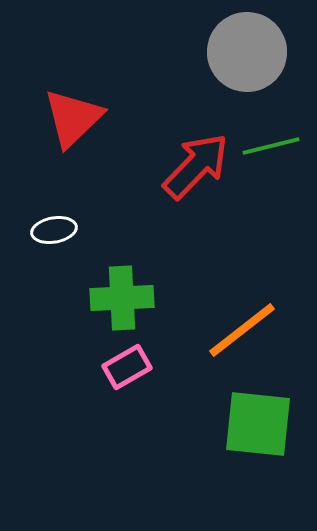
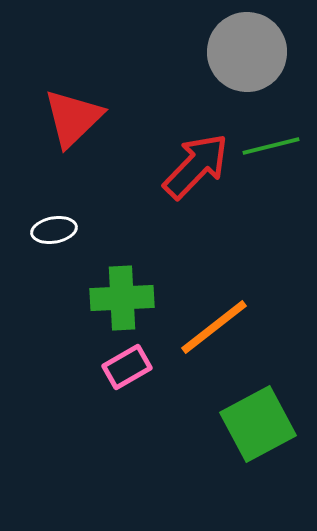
orange line: moved 28 px left, 3 px up
green square: rotated 34 degrees counterclockwise
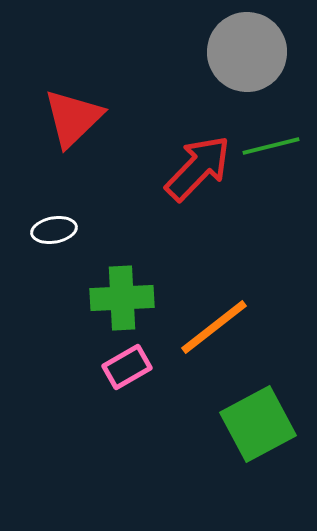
red arrow: moved 2 px right, 2 px down
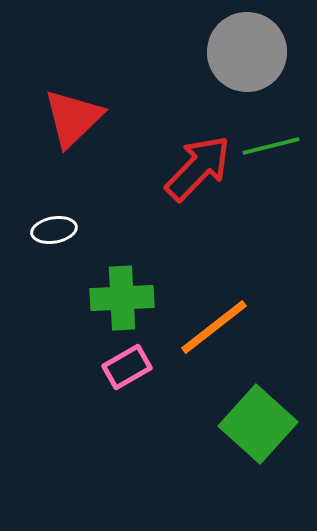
green square: rotated 20 degrees counterclockwise
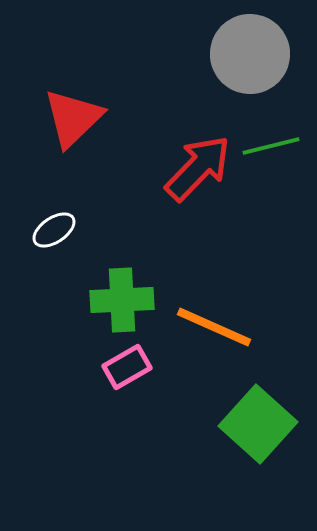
gray circle: moved 3 px right, 2 px down
white ellipse: rotated 24 degrees counterclockwise
green cross: moved 2 px down
orange line: rotated 62 degrees clockwise
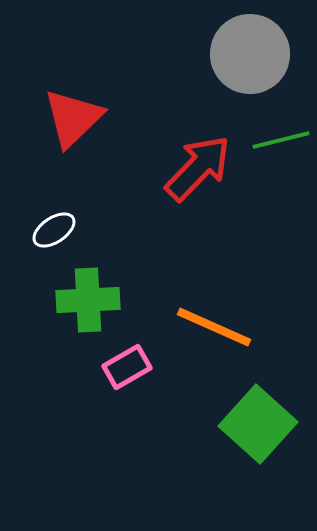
green line: moved 10 px right, 6 px up
green cross: moved 34 px left
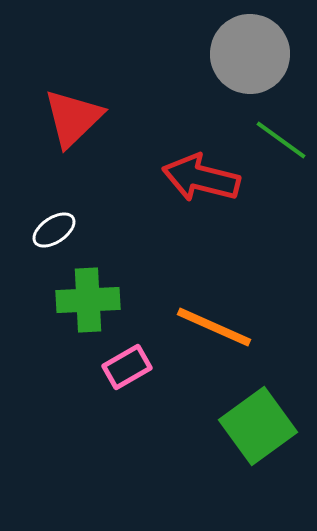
green line: rotated 50 degrees clockwise
red arrow: moved 3 px right, 10 px down; rotated 120 degrees counterclockwise
green square: moved 2 px down; rotated 12 degrees clockwise
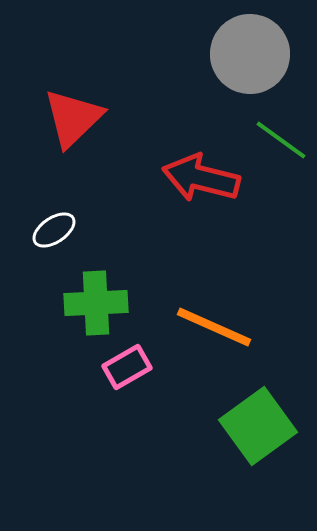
green cross: moved 8 px right, 3 px down
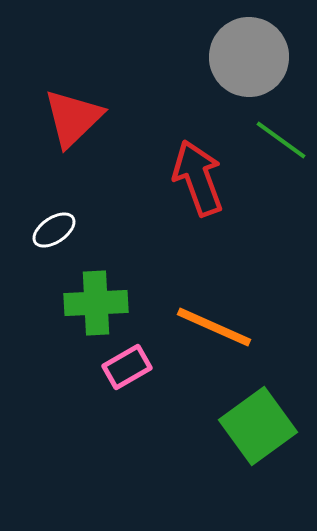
gray circle: moved 1 px left, 3 px down
red arrow: moved 3 px left; rotated 56 degrees clockwise
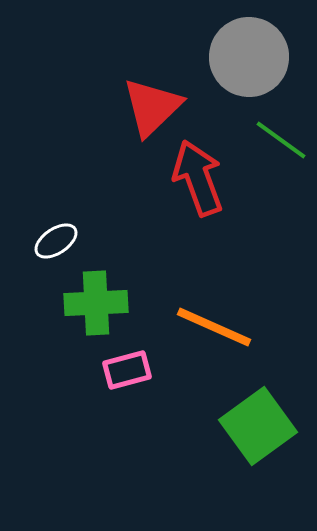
red triangle: moved 79 px right, 11 px up
white ellipse: moved 2 px right, 11 px down
pink rectangle: moved 3 px down; rotated 15 degrees clockwise
